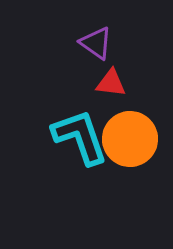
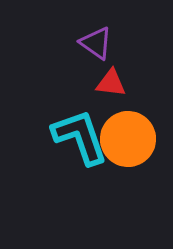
orange circle: moved 2 px left
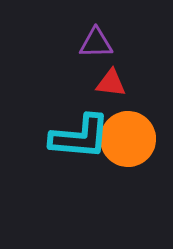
purple triangle: rotated 36 degrees counterclockwise
cyan L-shape: rotated 114 degrees clockwise
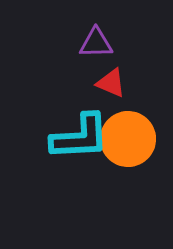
red triangle: rotated 16 degrees clockwise
cyan L-shape: rotated 8 degrees counterclockwise
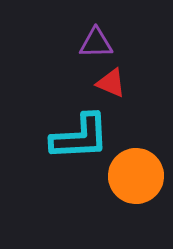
orange circle: moved 8 px right, 37 px down
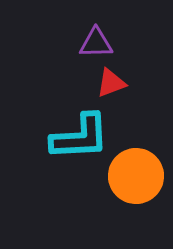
red triangle: rotated 44 degrees counterclockwise
